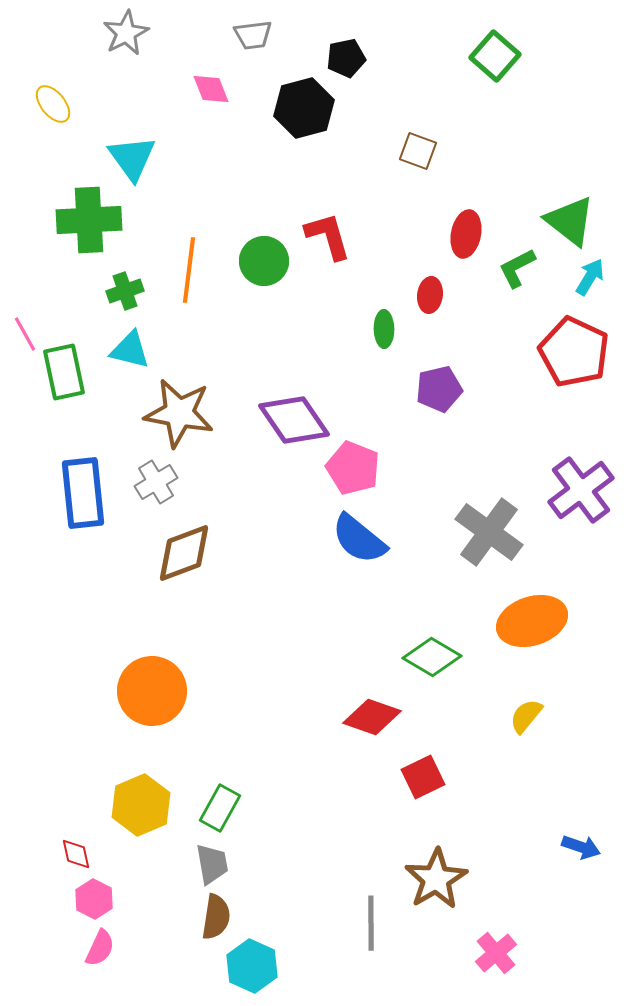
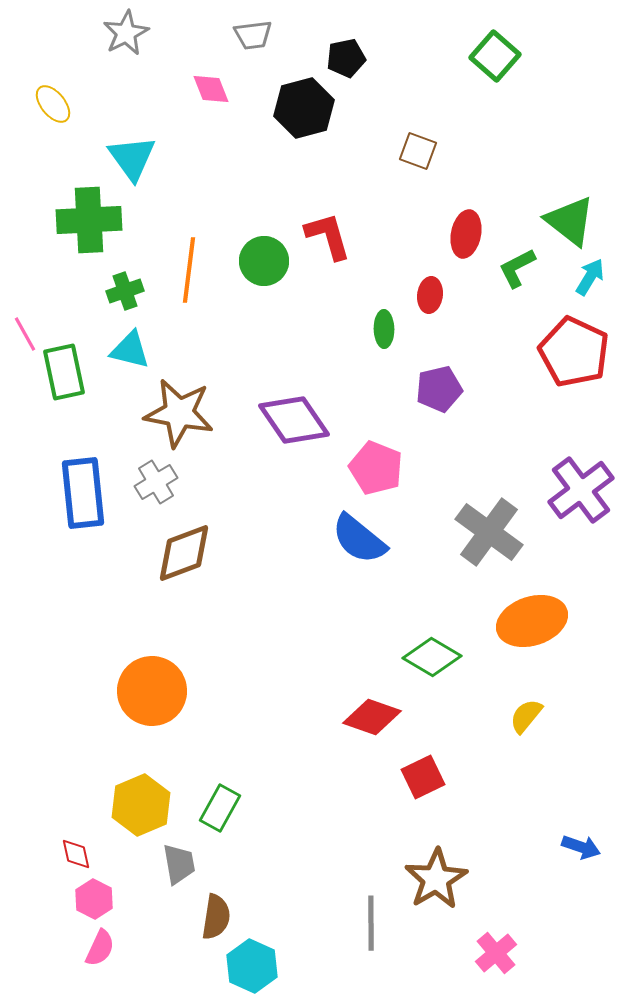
pink pentagon at (353, 468): moved 23 px right
gray trapezoid at (212, 864): moved 33 px left
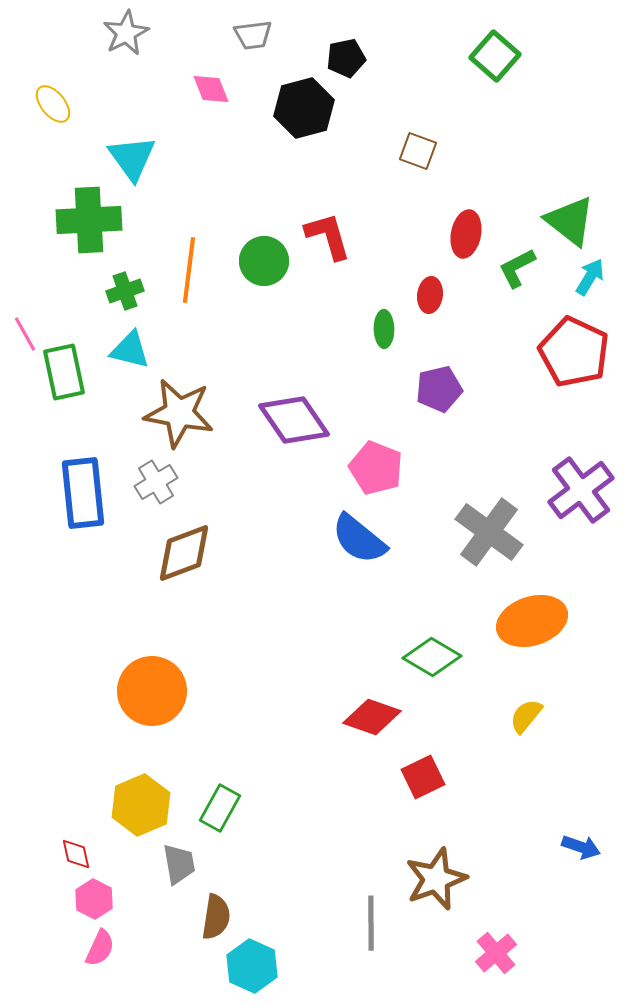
brown star at (436, 879): rotated 10 degrees clockwise
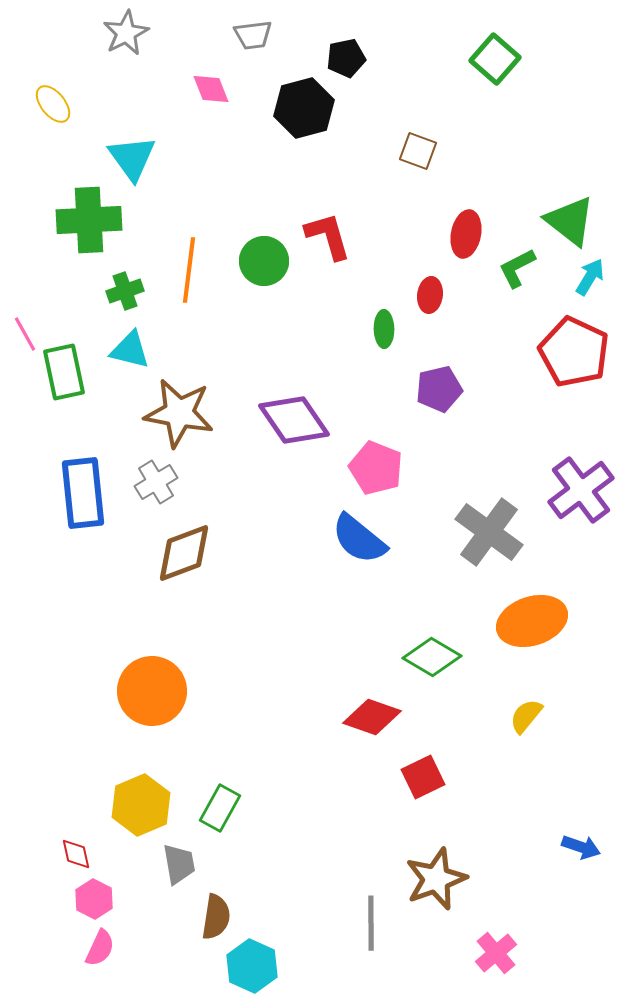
green square at (495, 56): moved 3 px down
